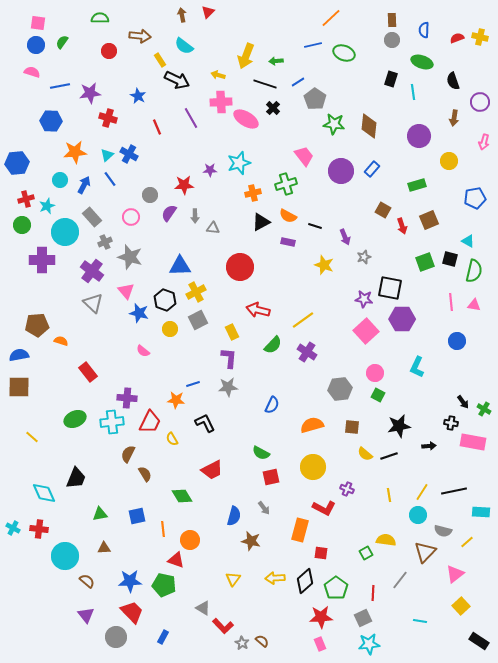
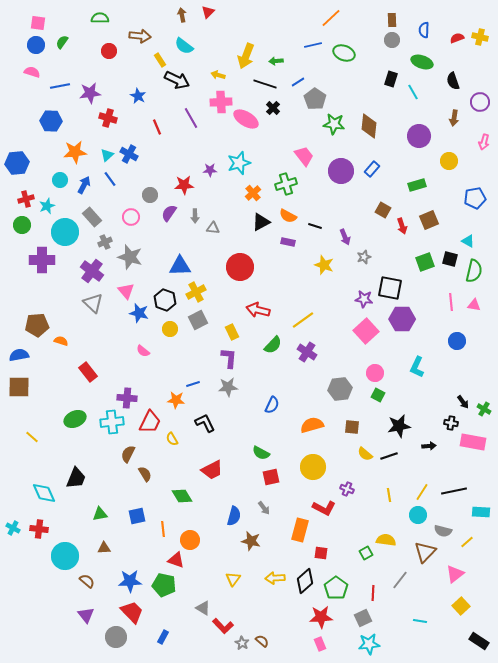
cyan line at (413, 92): rotated 21 degrees counterclockwise
orange cross at (253, 193): rotated 28 degrees counterclockwise
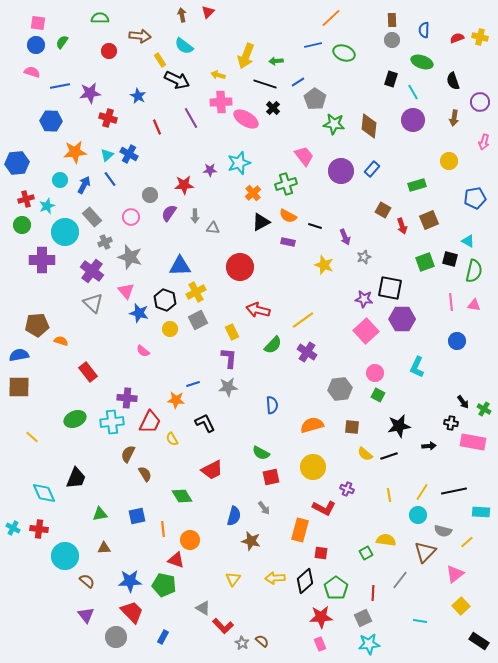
purple circle at (419, 136): moved 6 px left, 16 px up
blue semicircle at (272, 405): rotated 30 degrees counterclockwise
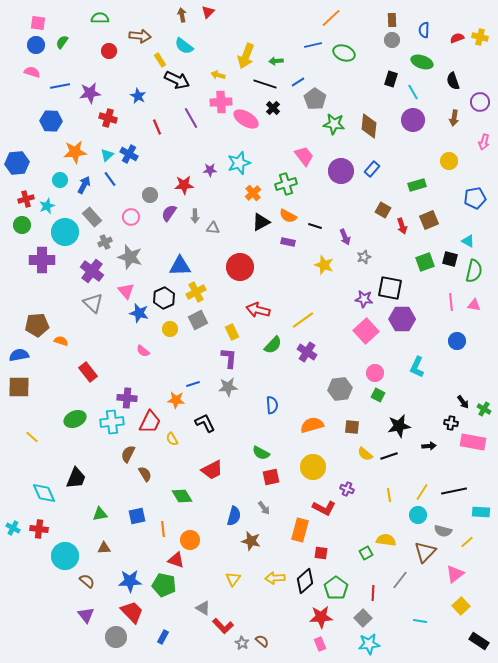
black hexagon at (165, 300): moved 1 px left, 2 px up; rotated 15 degrees clockwise
gray square at (363, 618): rotated 18 degrees counterclockwise
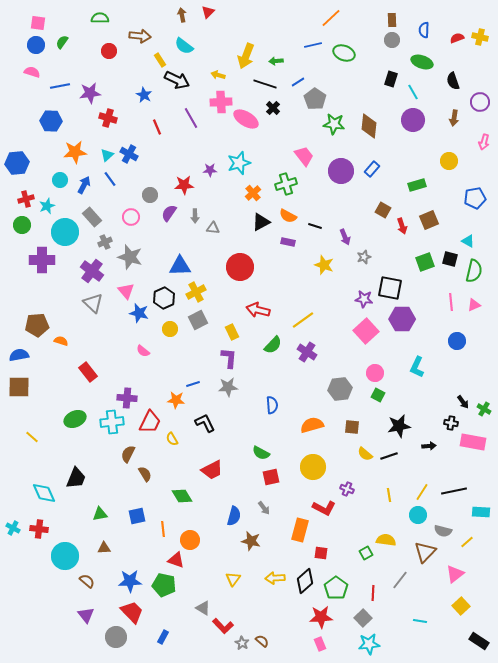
blue star at (138, 96): moved 6 px right, 1 px up
pink triangle at (474, 305): rotated 32 degrees counterclockwise
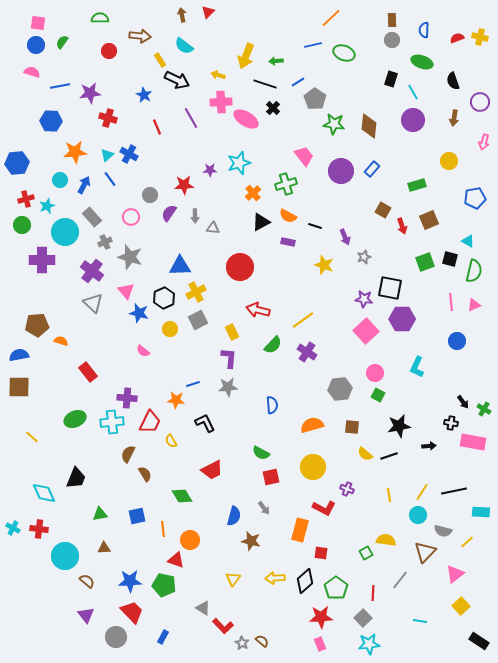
yellow semicircle at (172, 439): moved 1 px left, 2 px down
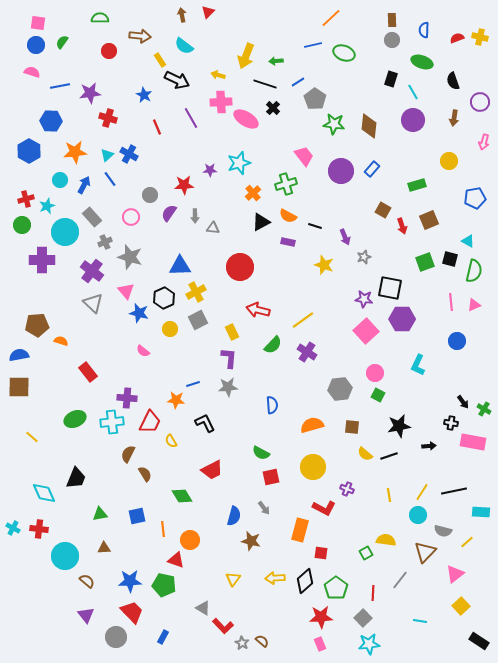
blue hexagon at (17, 163): moved 12 px right, 12 px up; rotated 25 degrees counterclockwise
cyan L-shape at (417, 367): moved 1 px right, 2 px up
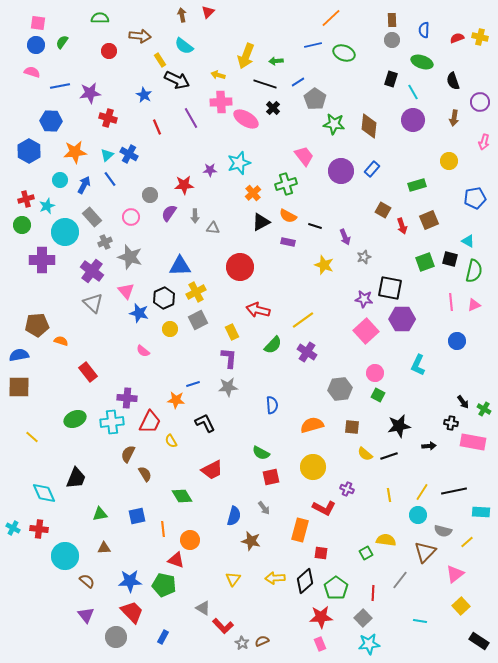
brown semicircle at (262, 641): rotated 64 degrees counterclockwise
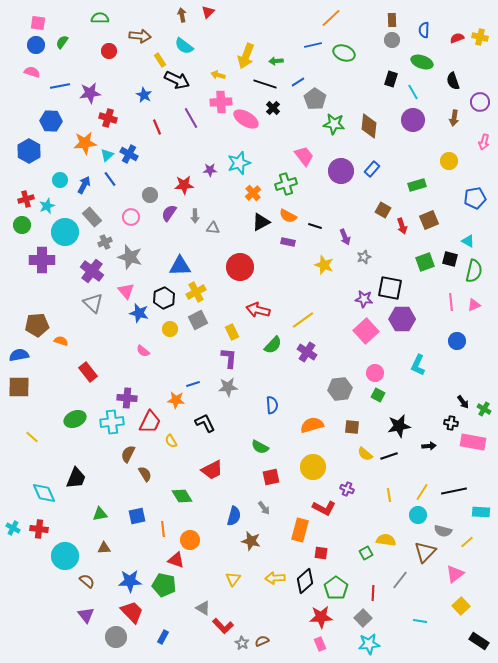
orange star at (75, 152): moved 10 px right, 9 px up
green semicircle at (261, 453): moved 1 px left, 6 px up
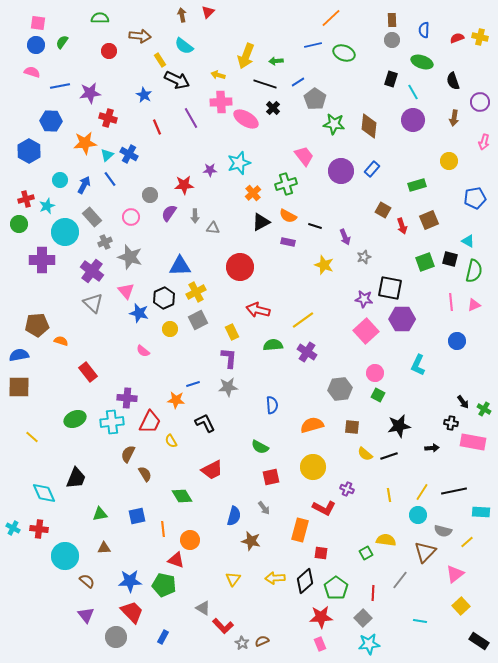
green circle at (22, 225): moved 3 px left, 1 px up
green semicircle at (273, 345): rotated 138 degrees counterclockwise
black arrow at (429, 446): moved 3 px right, 2 px down
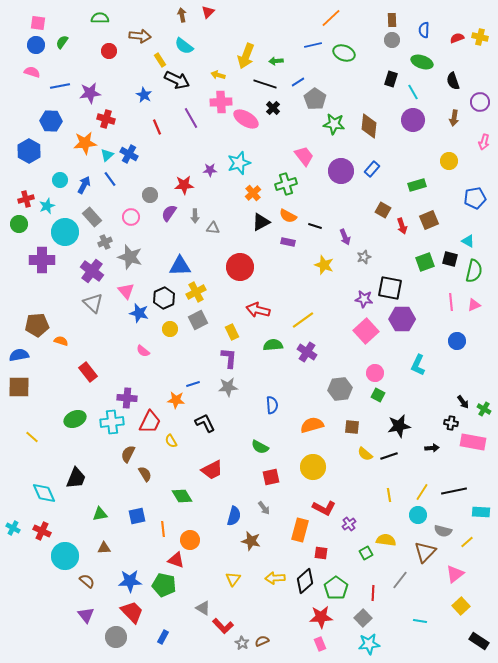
red cross at (108, 118): moved 2 px left, 1 px down
purple cross at (347, 489): moved 2 px right, 35 px down; rotated 32 degrees clockwise
red cross at (39, 529): moved 3 px right, 2 px down; rotated 18 degrees clockwise
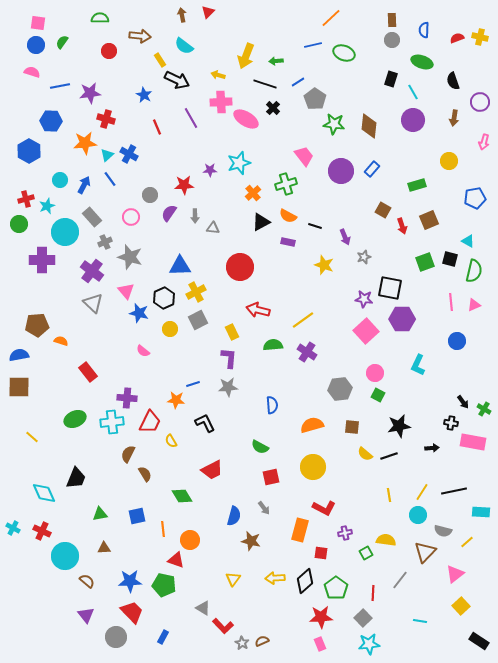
purple cross at (349, 524): moved 4 px left, 9 px down; rotated 24 degrees clockwise
